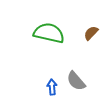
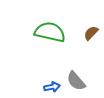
green semicircle: moved 1 px right, 1 px up
blue arrow: rotated 84 degrees clockwise
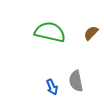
gray semicircle: rotated 30 degrees clockwise
blue arrow: rotated 77 degrees clockwise
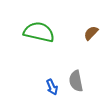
green semicircle: moved 11 px left
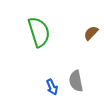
green semicircle: rotated 60 degrees clockwise
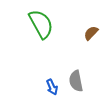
green semicircle: moved 2 px right, 8 px up; rotated 12 degrees counterclockwise
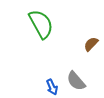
brown semicircle: moved 11 px down
gray semicircle: rotated 30 degrees counterclockwise
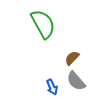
green semicircle: moved 2 px right
brown semicircle: moved 19 px left, 14 px down
